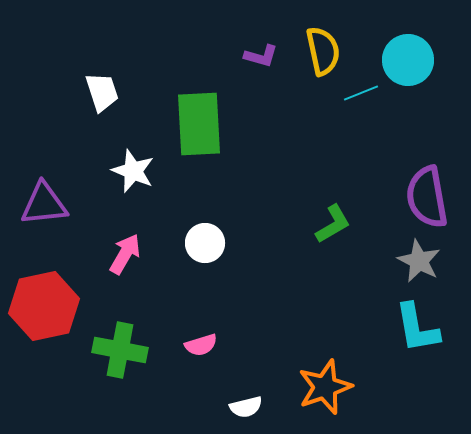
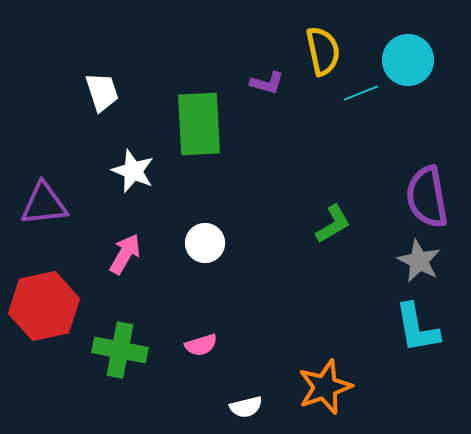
purple L-shape: moved 6 px right, 27 px down
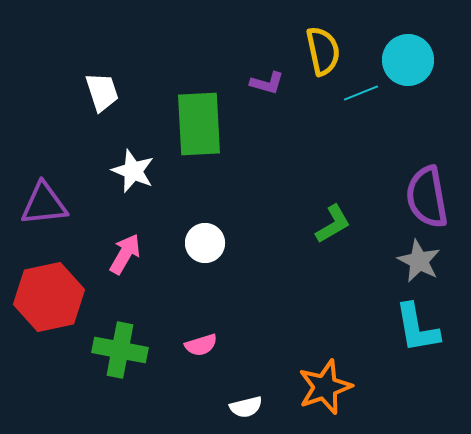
red hexagon: moved 5 px right, 9 px up
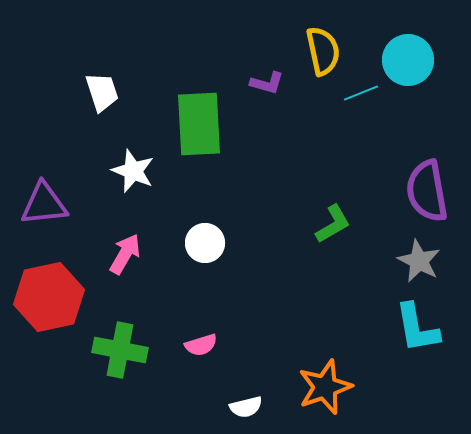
purple semicircle: moved 6 px up
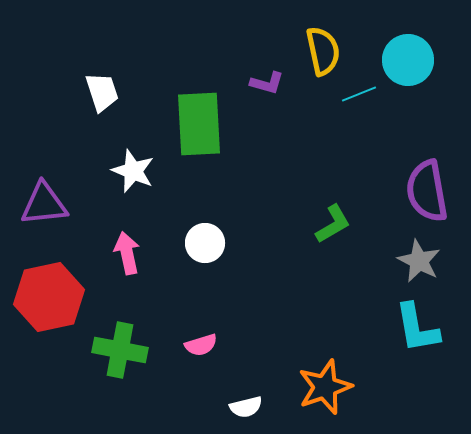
cyan line: moved 2 px left, 1 px down
pink arrow: moved 2 px right, 1 px up; rotated 42 degrees counterclockwise
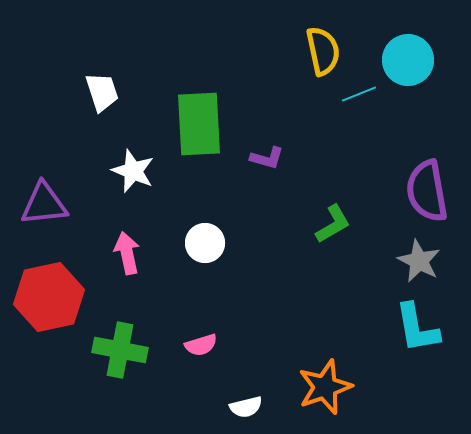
purple L-shape: moved 75 px down
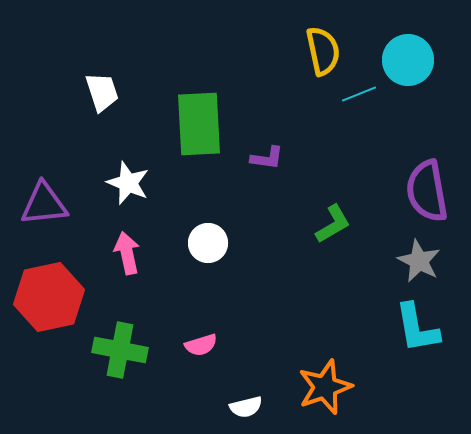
purple L-shape: rotated 8 degrees counterclockwise
white star: moved 5 px left, 12 px down
white circle: moved 3 px right
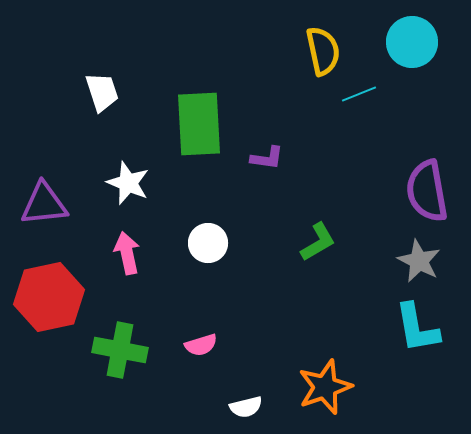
cyan circle: moved 4 px right, 18 px up
green L-shape: moved 15 px left, 18 px down
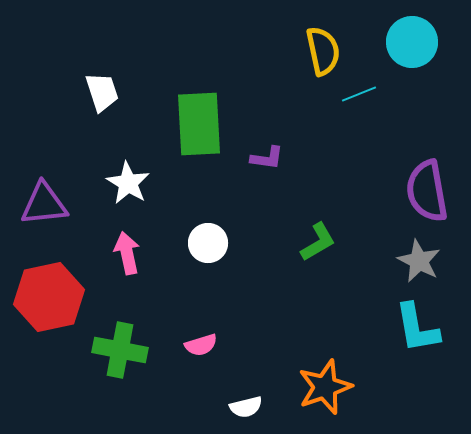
white star: rotated 9 degrees clockwise
